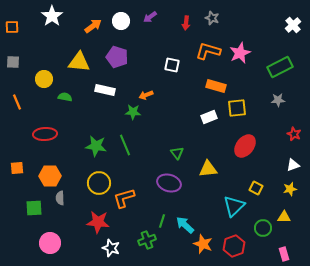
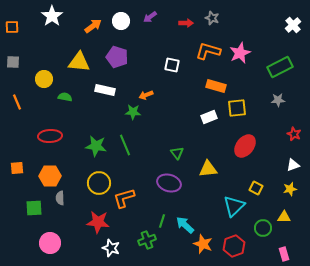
red arrow at (186, 23): rotated 96 degrees counterclockwise
red ellipse at (45, 134): moved 5 px right, 2 px down
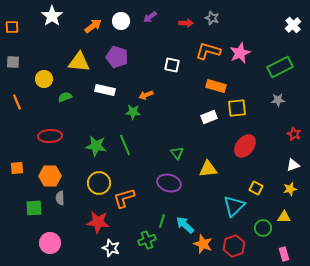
green semicircle at (65, 97): rotated 32 degrees counterclockwise
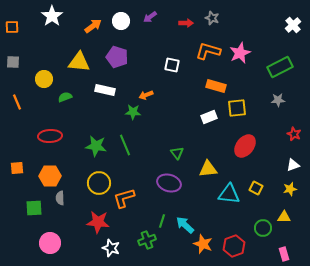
cyan triangle at (234, 206): moved 5 px left, 12 px up; rotated 50 degrees clockwise
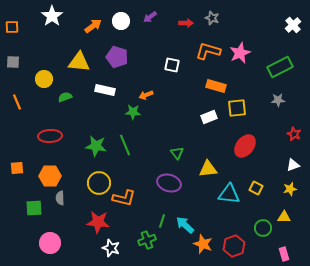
orange L-shape at (124, 198): rotated 150 degrees counterclockwise
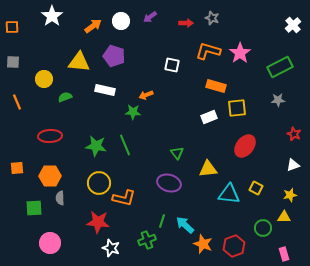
pink star at (240, 53): rotated 10 degrees counterclockwise
purple pentagon at (117, 57): moved 3 px left, 1 px up
yellow star at (290, 189): moved 6 px down
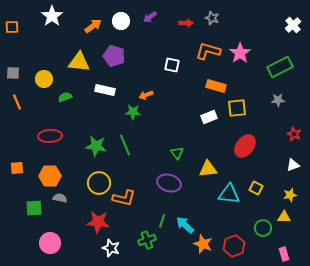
gray square at (13, 62): moved 11 px down
gray semicircle at (60, 198): rotated 104 degrees clockwise
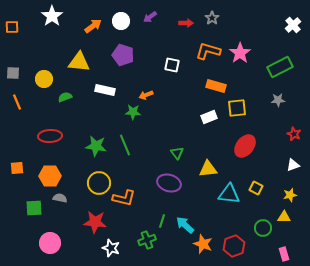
gray star at (212, 18): rotated 16 degrees clockwise
purple pentagon at (114, 56): moved 9 px right, 1 px up
red star at (98, 222): moved 3 px left
